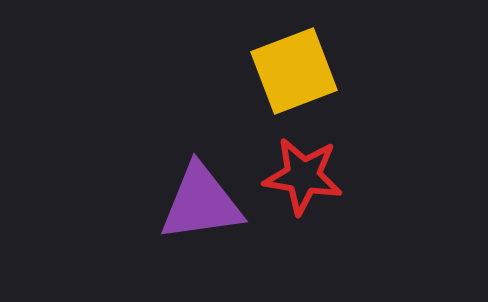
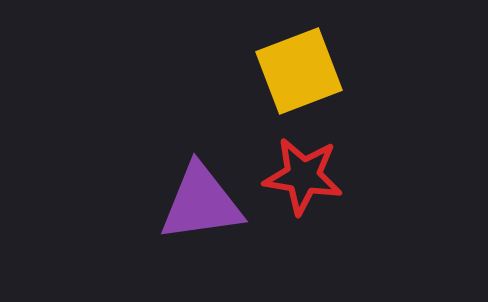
yellow square: moved 5 px right
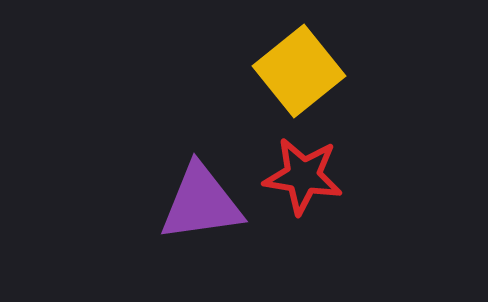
yellow square: rotated 18 degrees counterclockwise
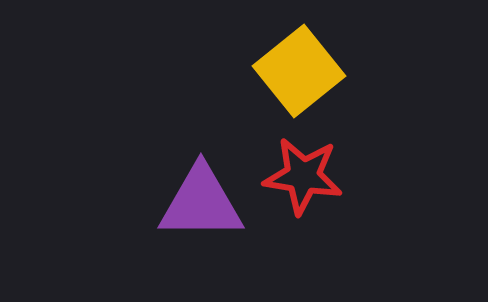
purple triangle: rotated 8 degrees clockwise
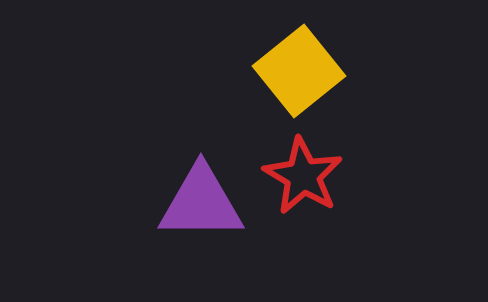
red star: rotated 22 degrees clockwise
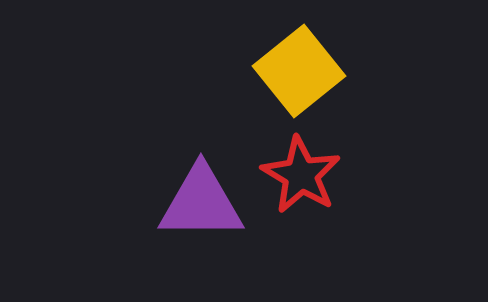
red star: moved 2 px left, 1 px up
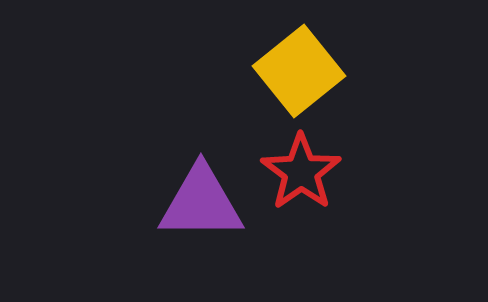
red star: moved 3 px up; rotated 6 degrees clockwise
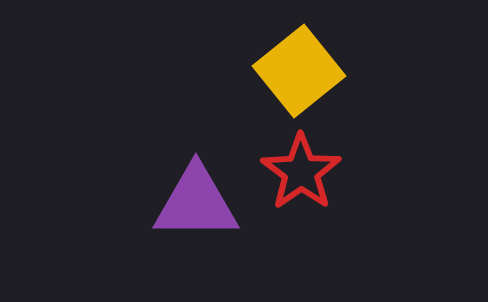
purple triangle: moved 5 px left
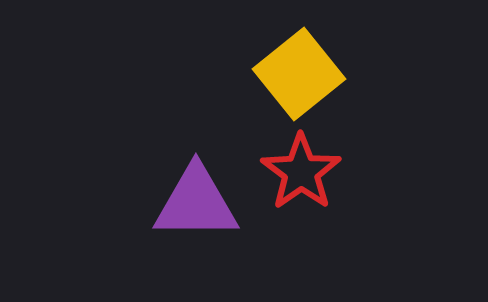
yellow square: moved 3 px down
